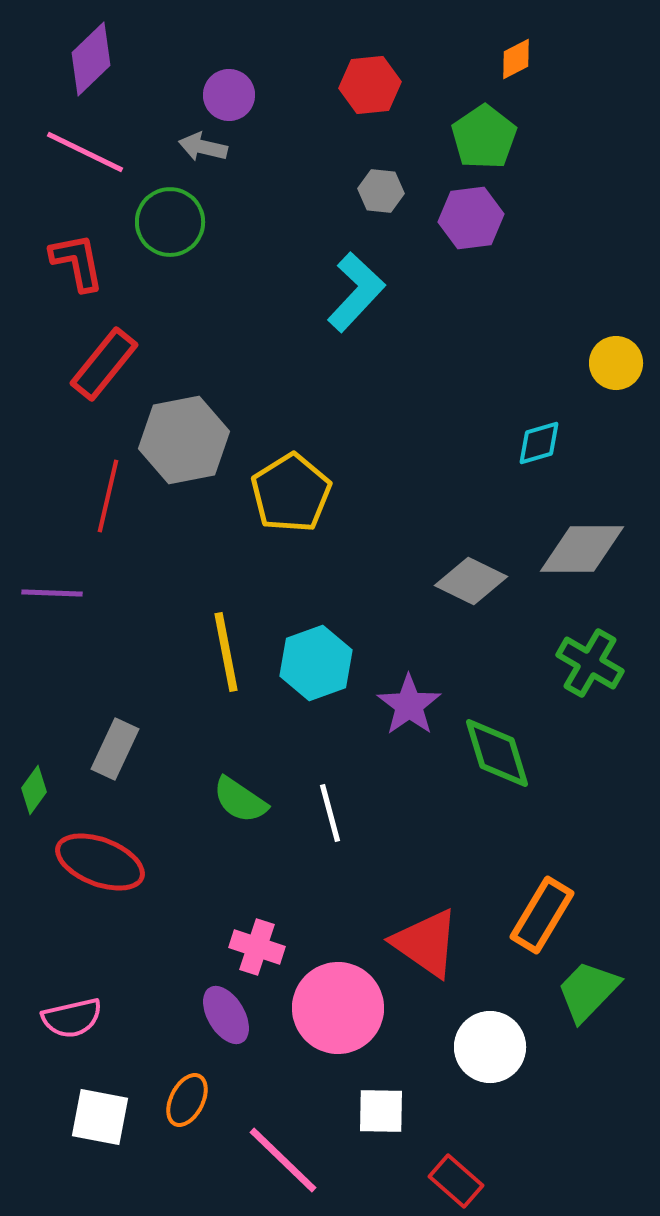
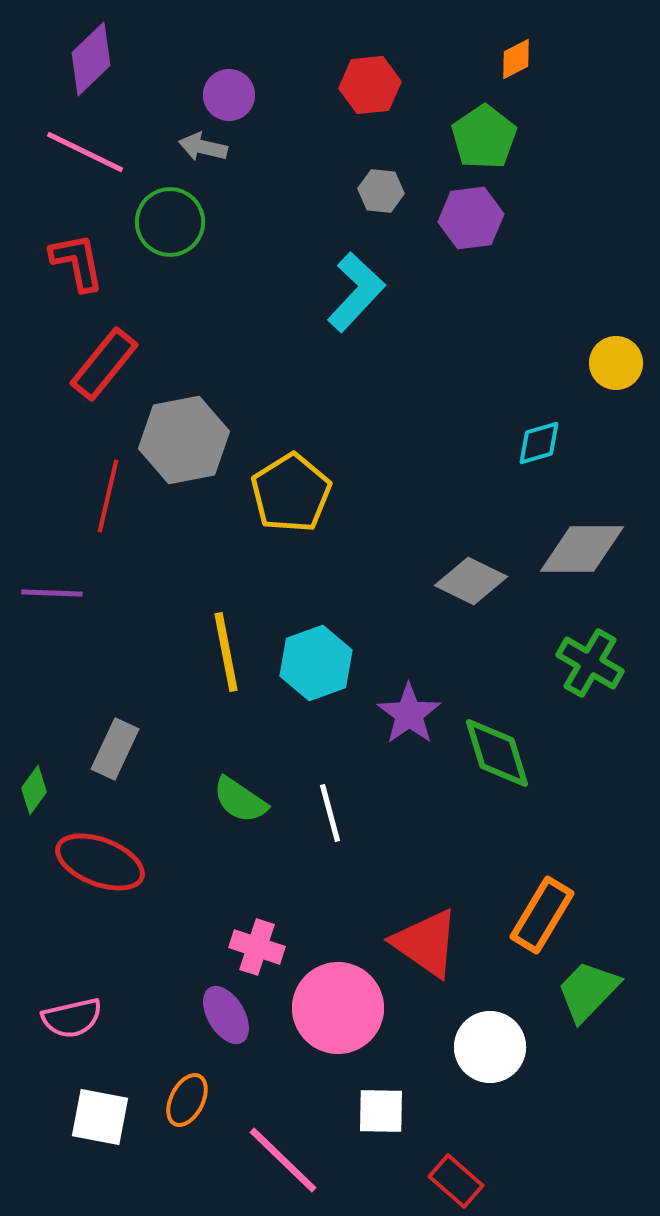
purple star at (409, 705): moved 9 px down
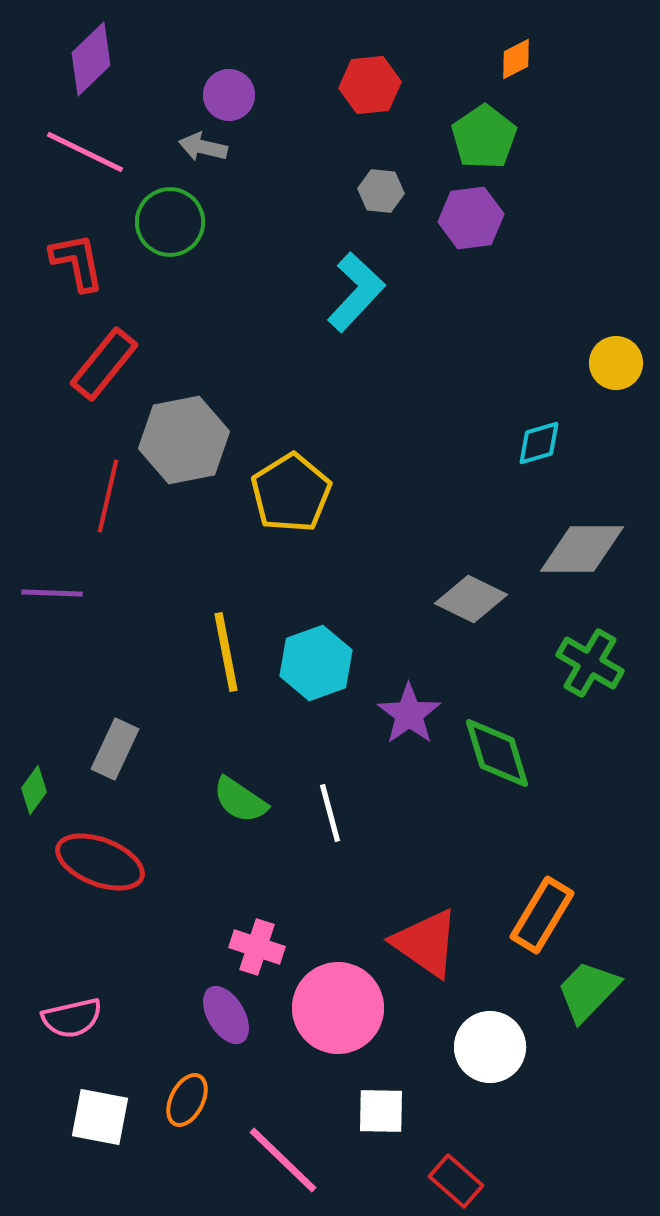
gray diamond at (471, 581): moved 18 px down
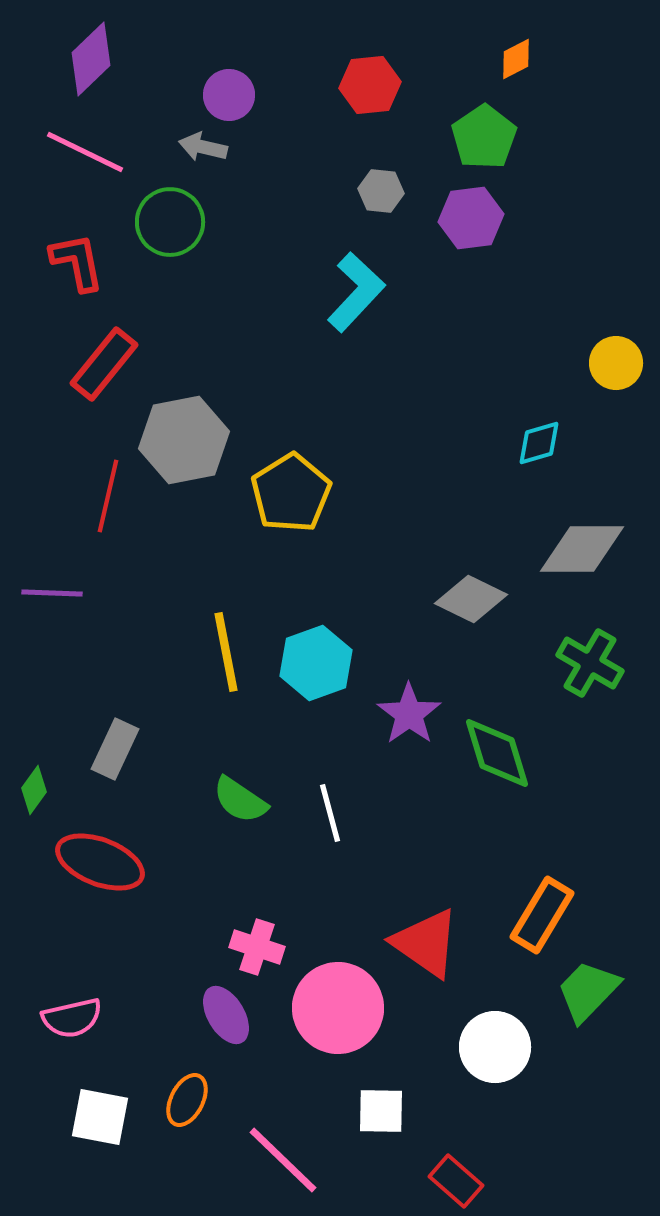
white circle at (490, 1047): moved 5 px right
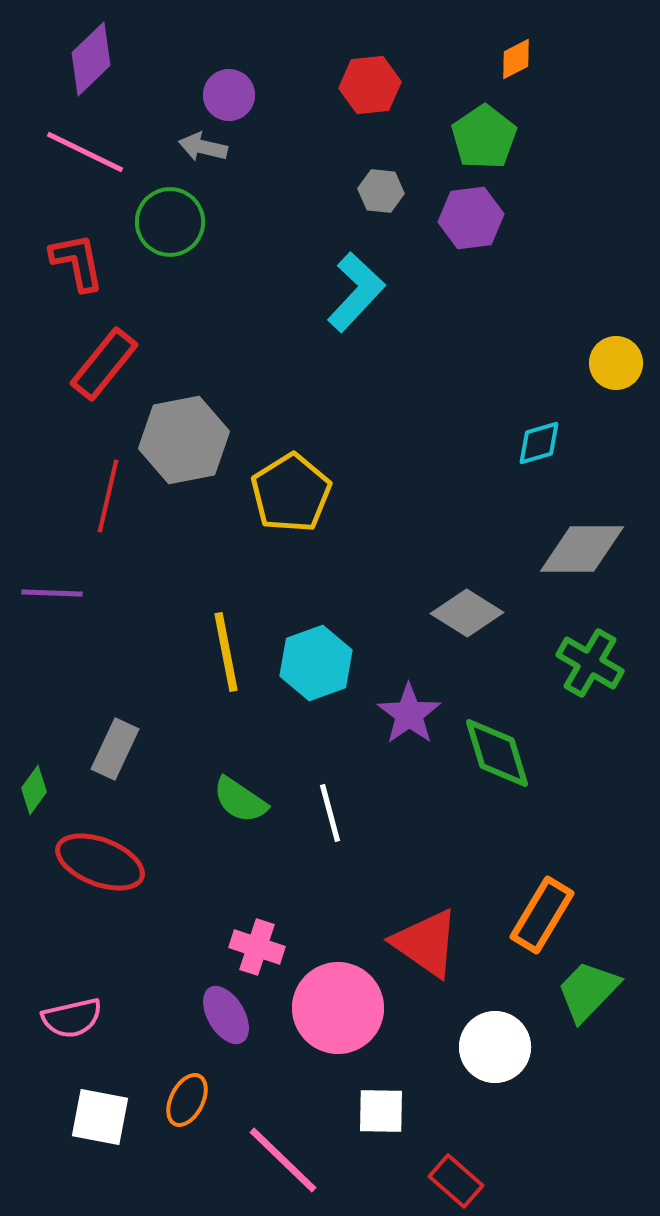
gray diamond at (471, 599): moved 4 px left, 14 px down; rotated 6 degrees clockwise
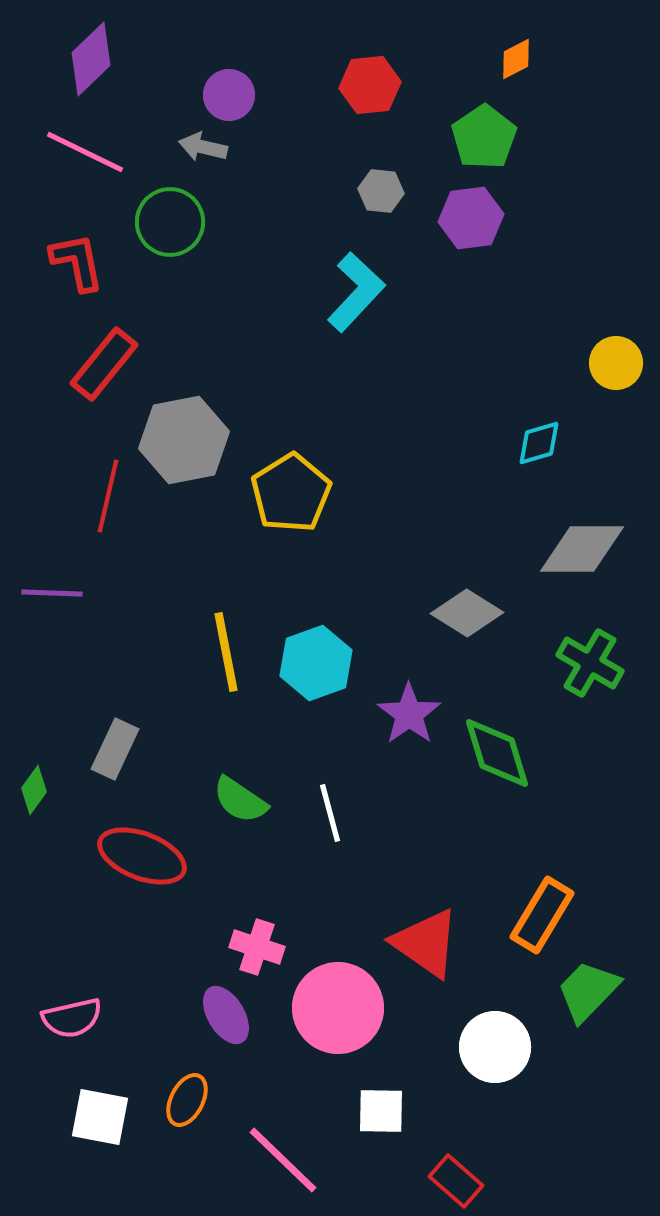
red ellipse at (100, 862): moved 42 px right, 6 px up
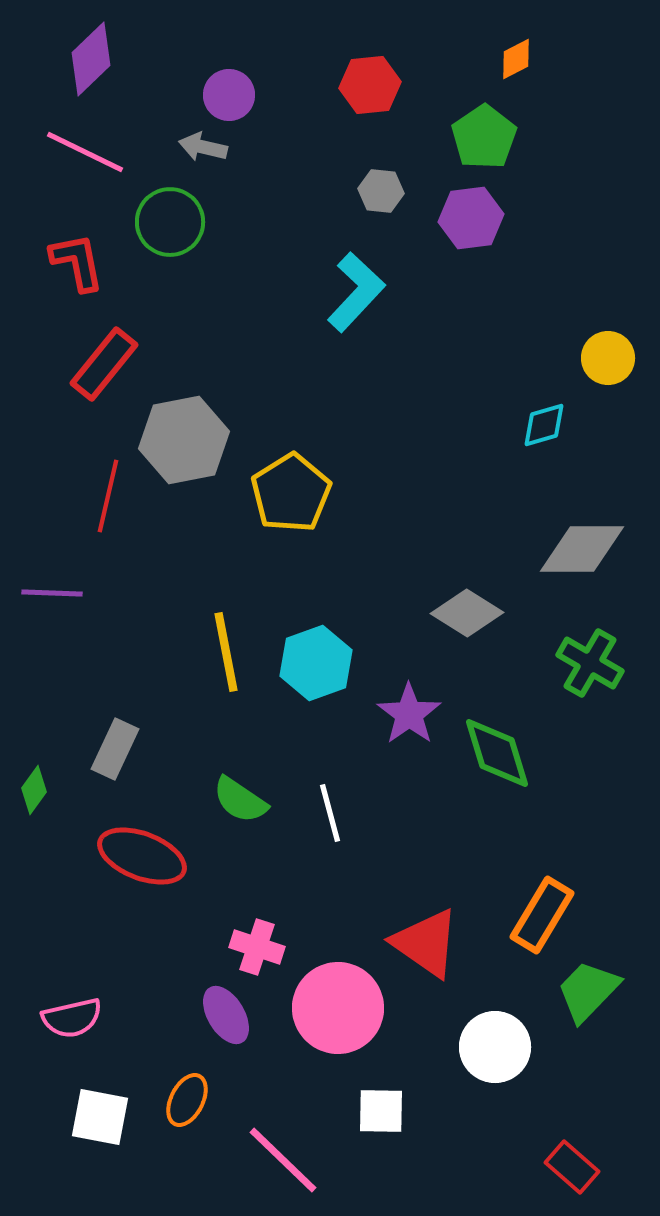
yellow circle at (616, 363): moved 8 px left, 5 px up
cyan diamond at (539, 443): moved 5 px right, 18 px up
red rectangle at (456, 1181): moved 116 px right, 14 px up
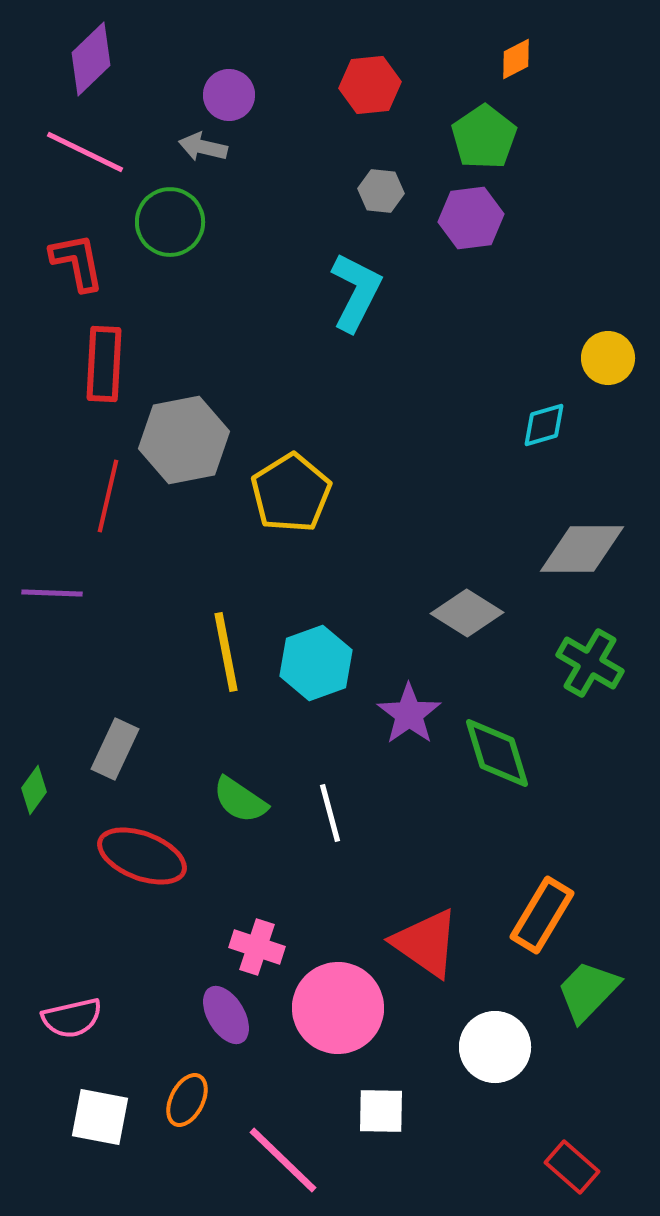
cyan L-shape at (356, 292): rotated 16 degrees counterclockwise
red rectangle at (104, 364): rotated 36 degrees counterclockwise
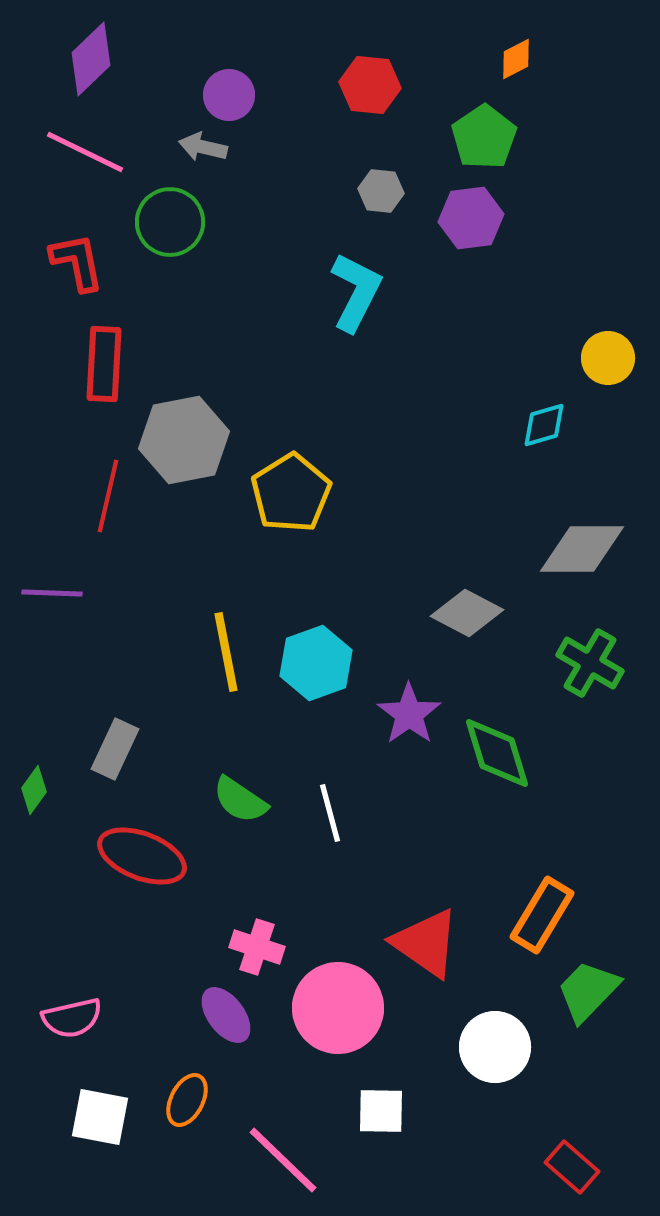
red hexagon at (370, 85): rotated 12 degrees clockwise
gray diamond at (467, 613): rotated 4 degrees counterclockwise
purple ellipse at (226, 1015): rotated 6 degrees counterclockwise
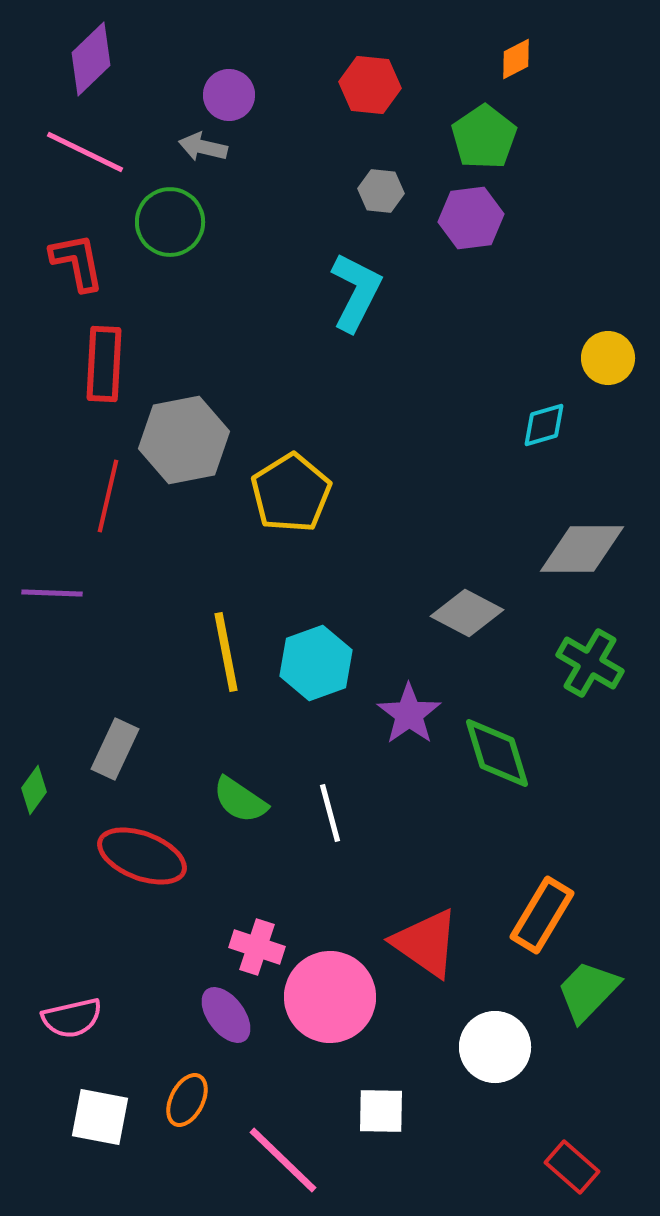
pink circle at (338, 1008): moved 8 px left, 11 px up
